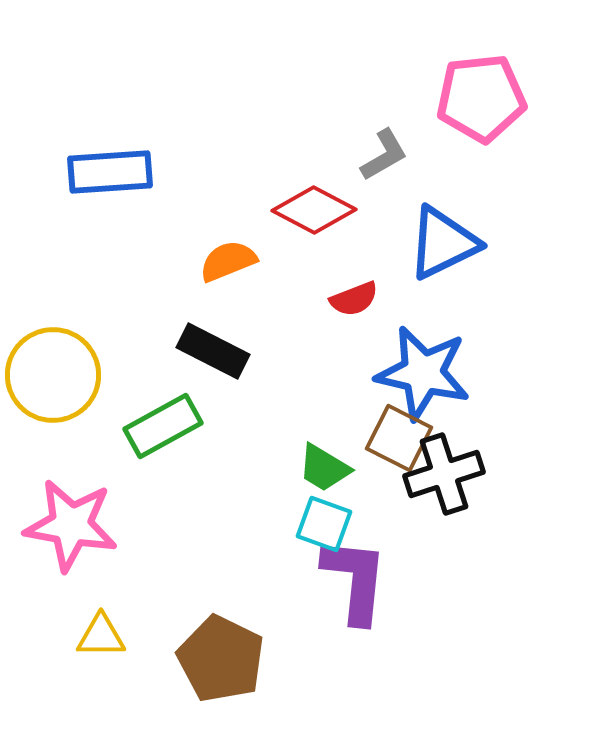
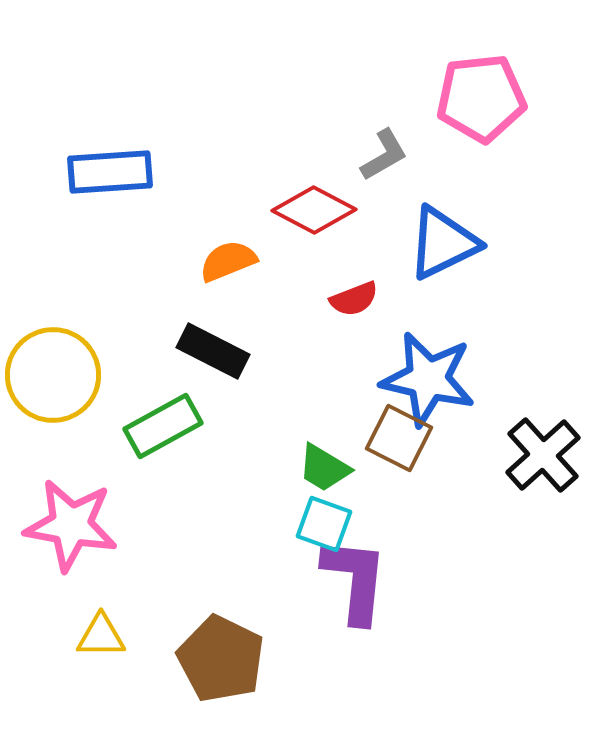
blue star: moved 5 px right, 6 px down
black cross: moved 99 px right, 19 px up; rotated 24 degrees counterclockwise
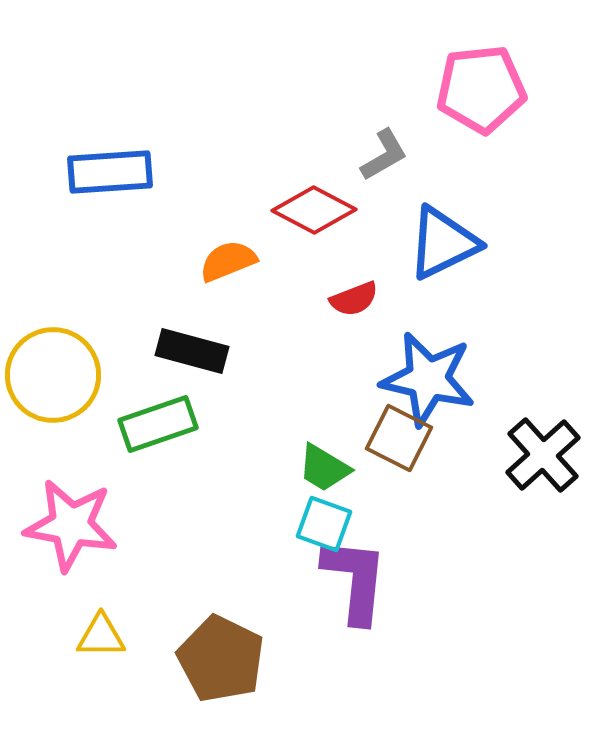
pink pentagon: moved 9 px up
black rectangle: moved 21 px left; rotated 12 degrees counterclockwise
green rectangle: moved 5 px left, 2 px up; rotated 10 degrees clockwise
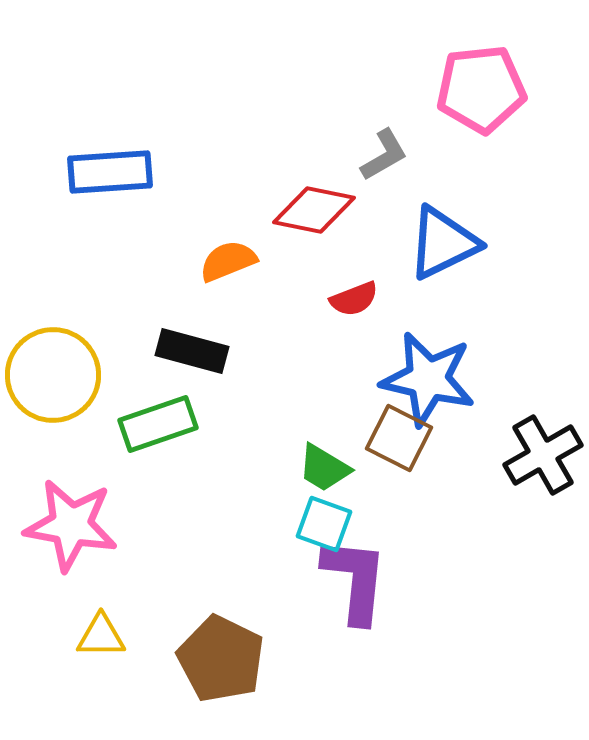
red diamond: rotated 16 degrees counterclockwise
black cross: rotated 12 degrees clockwise
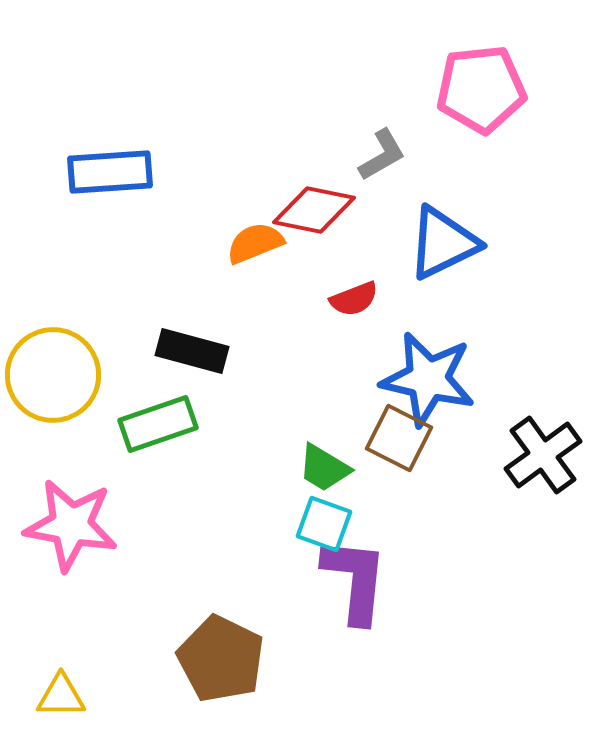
gray L-shape: moved 2 px left
orange semicircle: moved 27 px right, 18 px up
black cross: rotated 6 degrees counterclockwise
yellow triangle: moved 40 px left, 60 px down
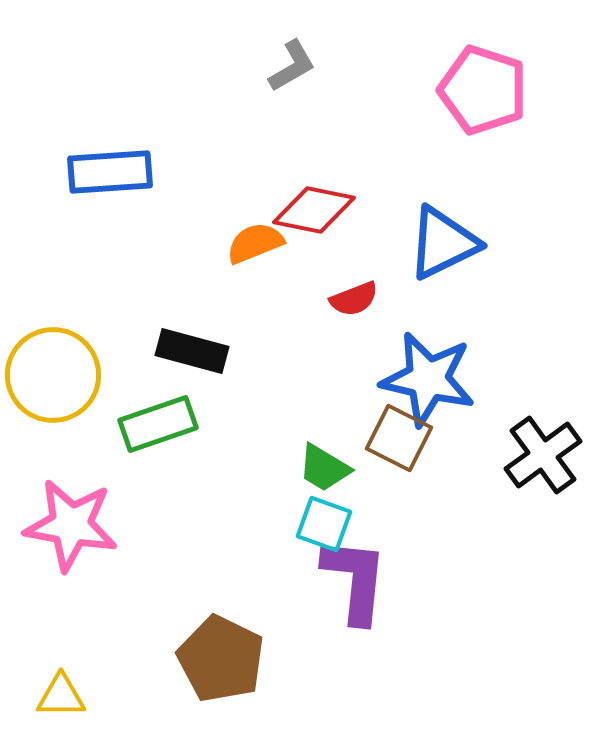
pink pentagon: moved 2 px right, 1 px down; rotated 24 degrees clockwise
gray L-shape: moved 90 px left, 89 px up
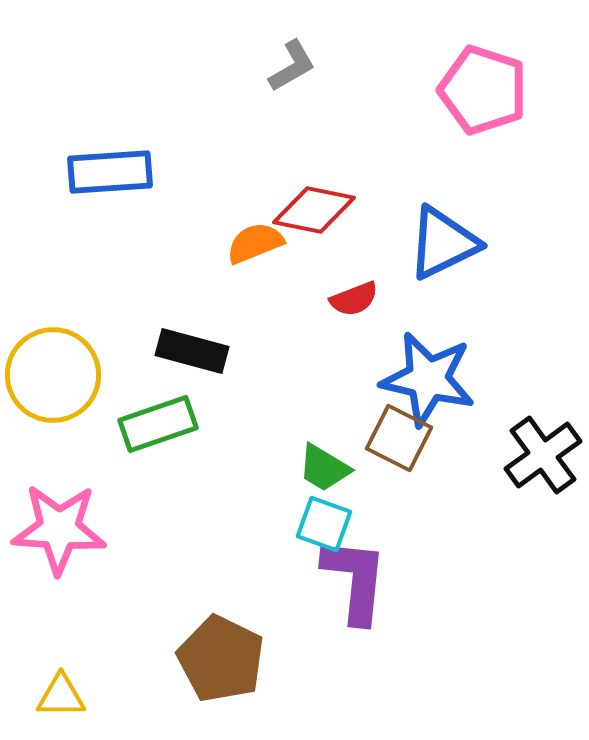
pink star: moved 12 px left, 4 px down; rotated 6 degrees counterclockwise
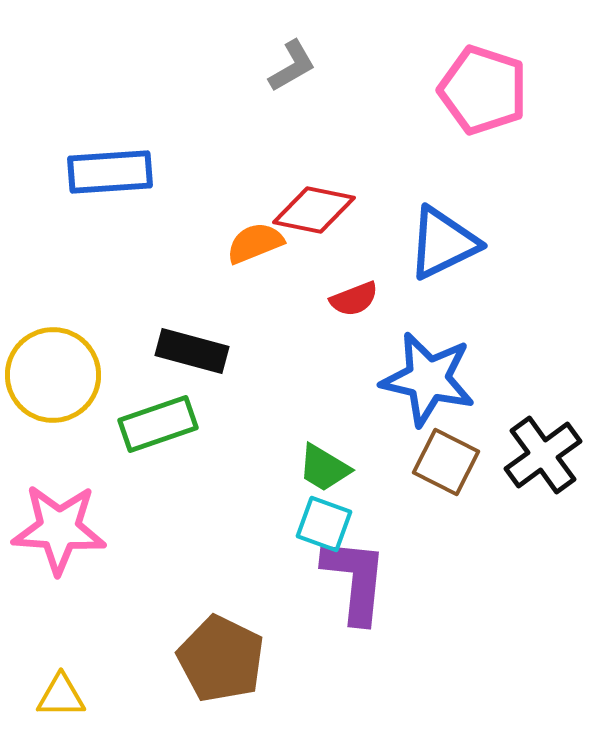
brown square: moved 47 px right, 24 px down
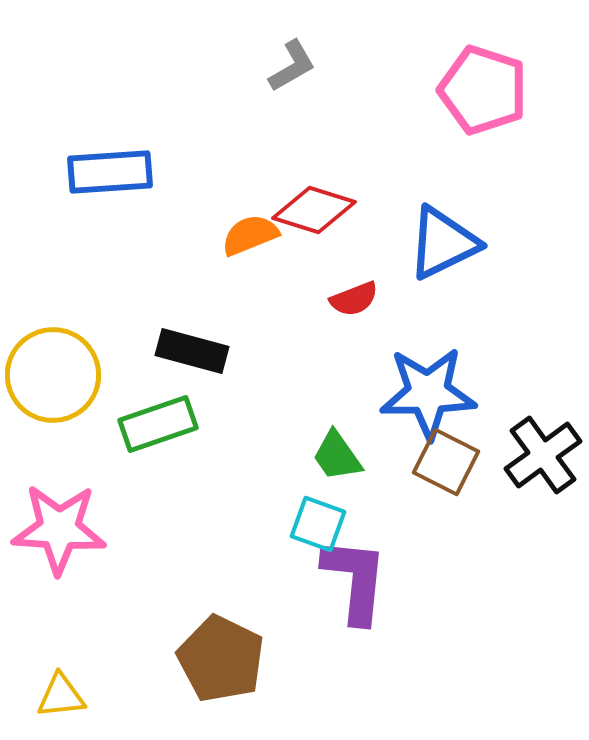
red diamond: rotated 6 degrees clockwise
orange semicircle: moved 5 px left, 8 px up
blue star: moved 14 px down; rotated 14 degrees counterclockwise
green trapezoid: moved 13 px right, 12 px up; rotated 24 degrees clockwise
cyan square: moved 6 px left
yellow triangle: rotated 6 degrees counterclockwise
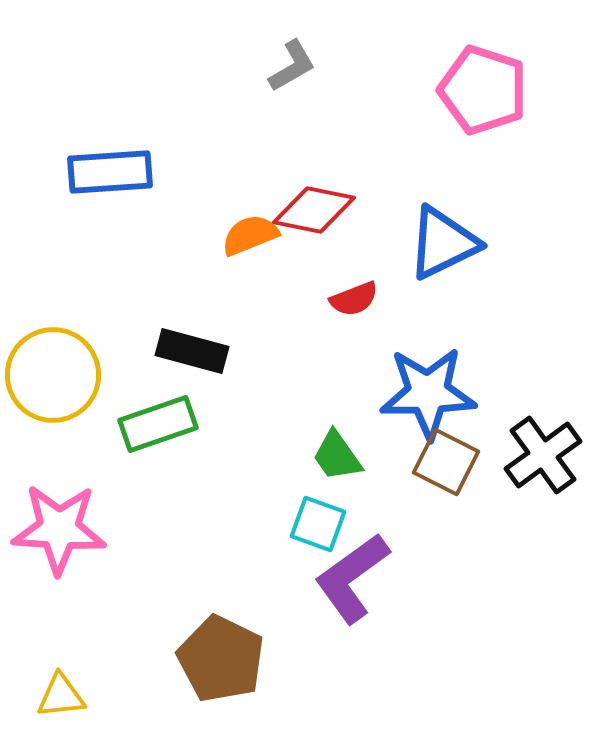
red diamond: rotated 6 degrees counterclockwise
purple L-shape: moved 3 px left, 2 px up; rotated 132 degrees counterclockwise
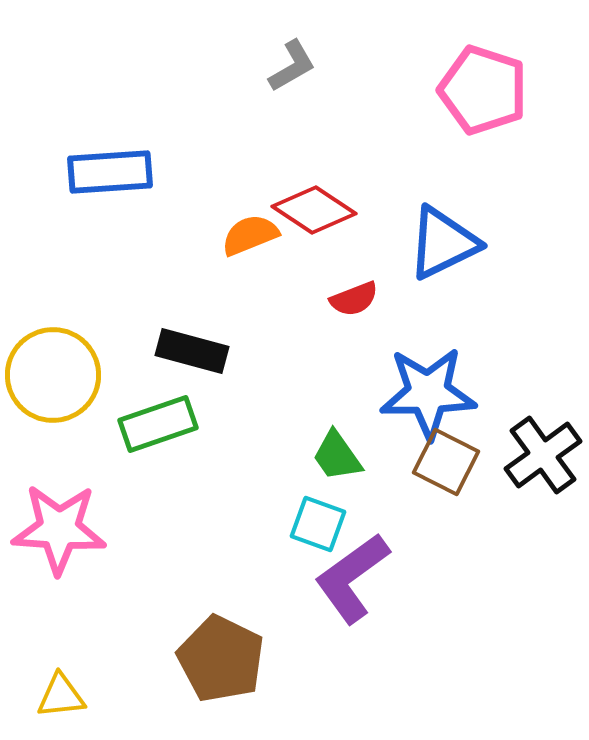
red diamond: rotated 22 degrees clockwise
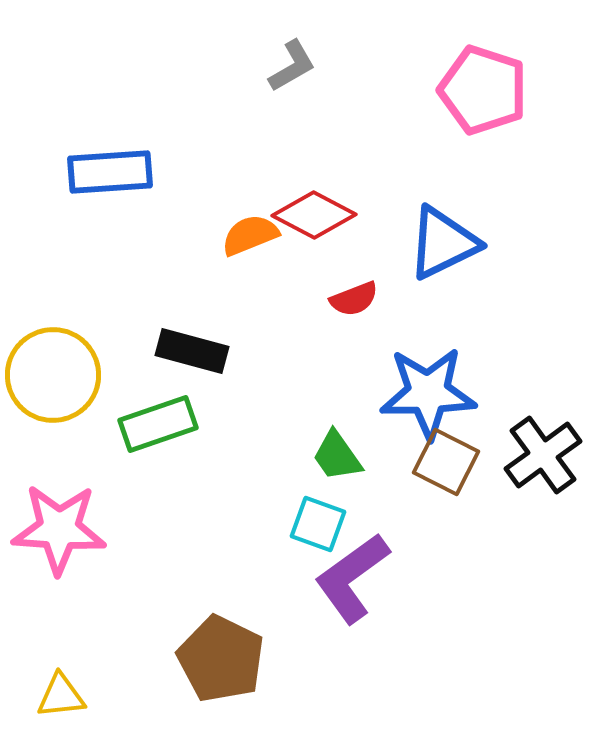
red diamond: moved 5 px down; rotated 6 degrees counterclockwise
